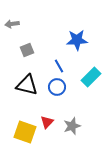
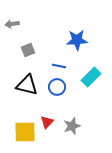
gray square: moved 1 px right
blue line: rotated 48 degrees counterclockwise
yellow square: rotated 20 degrees counterclockwise
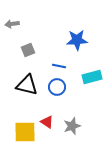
cyan rectangle: moved 1 px right; rotated 30 degrees clockwise
red triangle: rotated 40 degrees counterclockwise
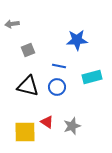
black triangle: moved 1 px right, 1 px down
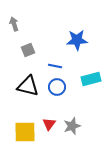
gray arrow: moved 2 px right; rotated 80 degrees clockwise
blue line: moved 4 px left
cyan rectangle: moved 1 px left, 2 px down
red triangle: moved 2 px right, 2 px down; rotated 32 degrees clockwise
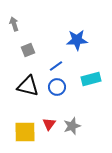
blue line: moved 1 px right; rotated 48 degrees counterclockwise
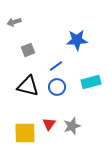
gray arrow: moved 2 px up; rotated 88 degrees counterclockwise
cyan rectangle: moved 3 px down
yellow square: moved 1 px down
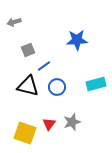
blue line: moved 12 px left
cyan rectangle: moved 5 px right, 2 px down
gray star: moved 4 px up
yellow square: rotated 20 degrees clockwise
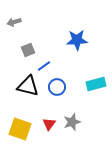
yellow square: moved 5 px left, 4 px up
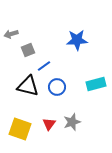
gray arrow: moved 3 px left, 12 px down
